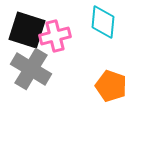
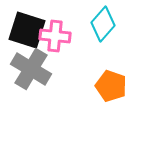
cyan diamond: moved 2 px down; rotated 36 degrees clockwise
pink cross: rotated 20 degrees clockwise
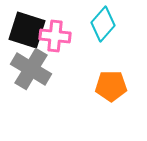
orange pentagon: rotated 20 degrees counterclockwise
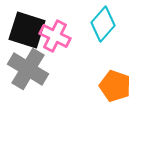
pink cross: rotated 20 degrees clockwise
gray cross: moved 3 px left
orange pentagon: moved 4 px right; rotated 20 degrees clockwise
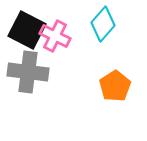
black square: rotated 9 degrees clockwise
gray cross: moved 3 px down; rotated 24 degrees counterclockwise
orange pentagon: rotated 20 degrees clockwise
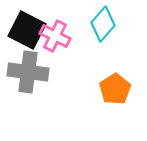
orange pentagon: moved 3 px down
